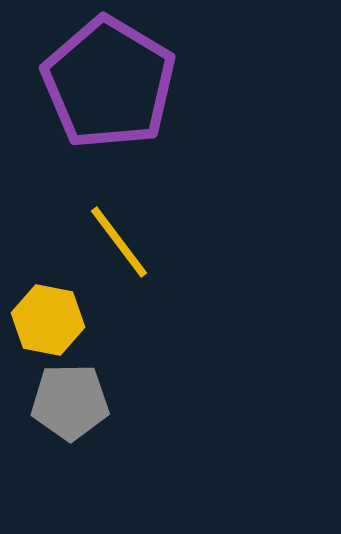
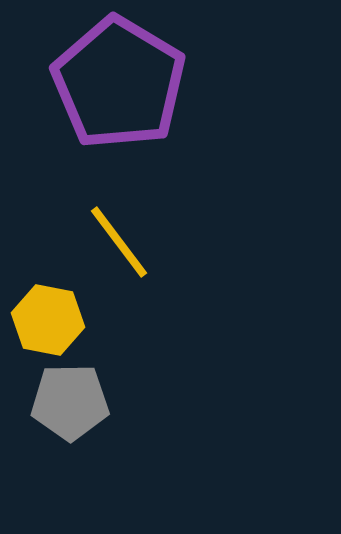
purple pentagon: moved 10 px right
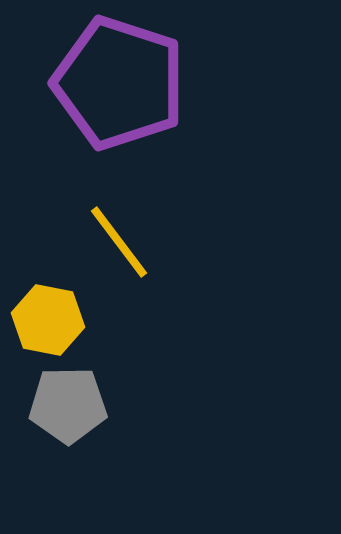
purple pentagon: rotated 13 degrees counterclockwise
gray pentagon: moved 2 px left, 3 px down
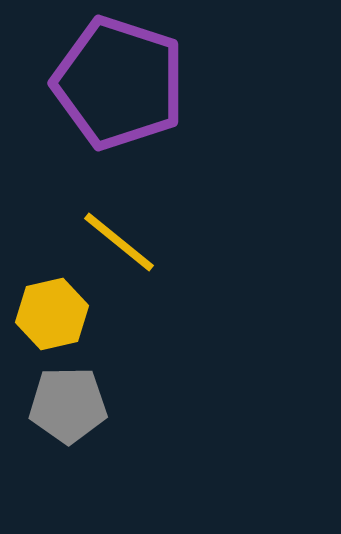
yellow line: rotated 14 degrees counterclockwise
yellow hexagon: moved 4 px right, 6 px up; rotated 24 degrees counterclockwise
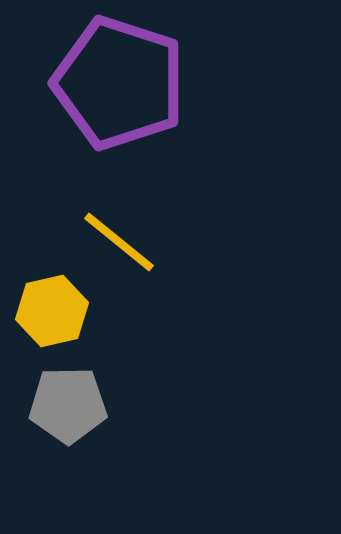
yellow hexagon: moved 3 px up
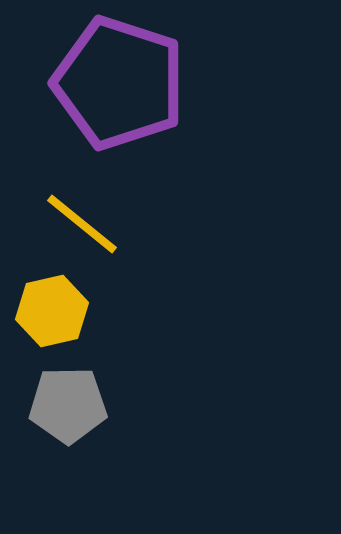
yellow line: moved 37 px left, 18 px up
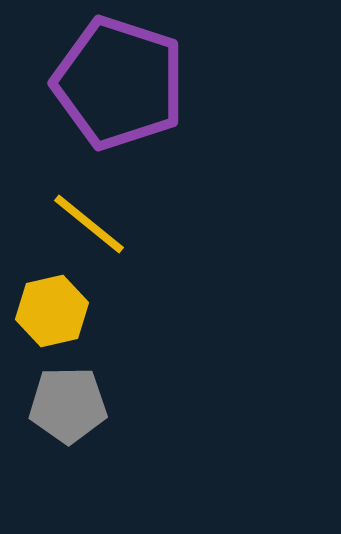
yellow line: moved 7 px right
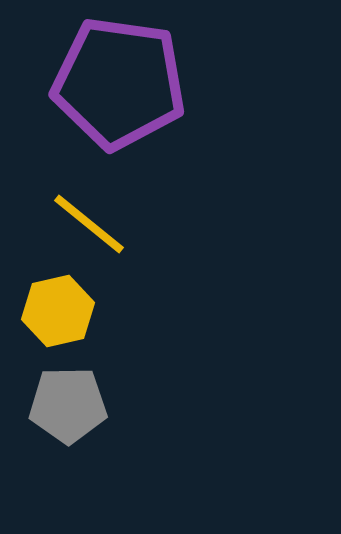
purple pentagon: rotated 10 degrees counterclockwise
yellow hexagon: moved 6 px right
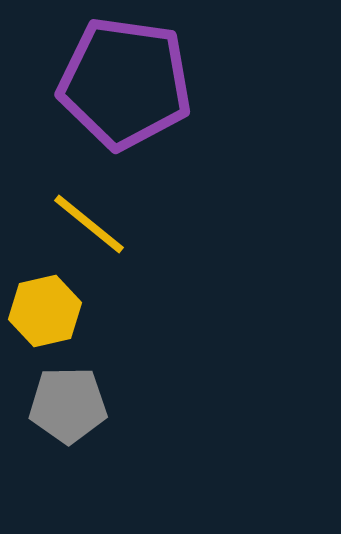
purple pentagon: moved 6 px right
yellow hexagon: moved 13 px left
